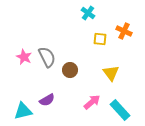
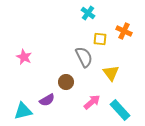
gray semicircle: moved 37 px right
brown circle: moved 4 px left, 12 px down
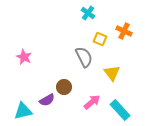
yellow square: rotated 16 degrees clockwise
yellow triangle: moved 1 px right
brown circle: moved 2 px left, 5 px down
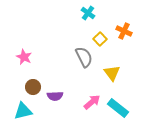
yellow square: rotated 24 degrees clockwise
brown circle: moved 31 px left
purple semicircle: moved 8 px right, 4 px up; rotated 28 degrees clockwise
cyan rectangle: moved 2 px left, 2 px up; rotated 10 degrees counterclockwise
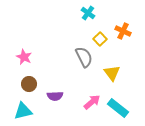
orange cross: moved 1 px left
brown circle: moved 4 px left, 3 px up
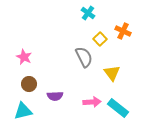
pink arrow: rotated 36 degrees clockwise
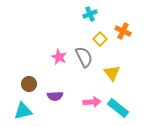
cyan cross: moved 2 px right, 1 px down; rotated 32 degrees clockwise
pink star: moved 35 px right
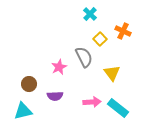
cyan cross: rotated 24 degrees counterclockwise
pink star: moved 10 px down; rotated 21 degrees clockwise
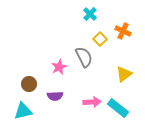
yellow triangle: moved 12 px right, 1 px down; rotated 30 degrees clockwise
